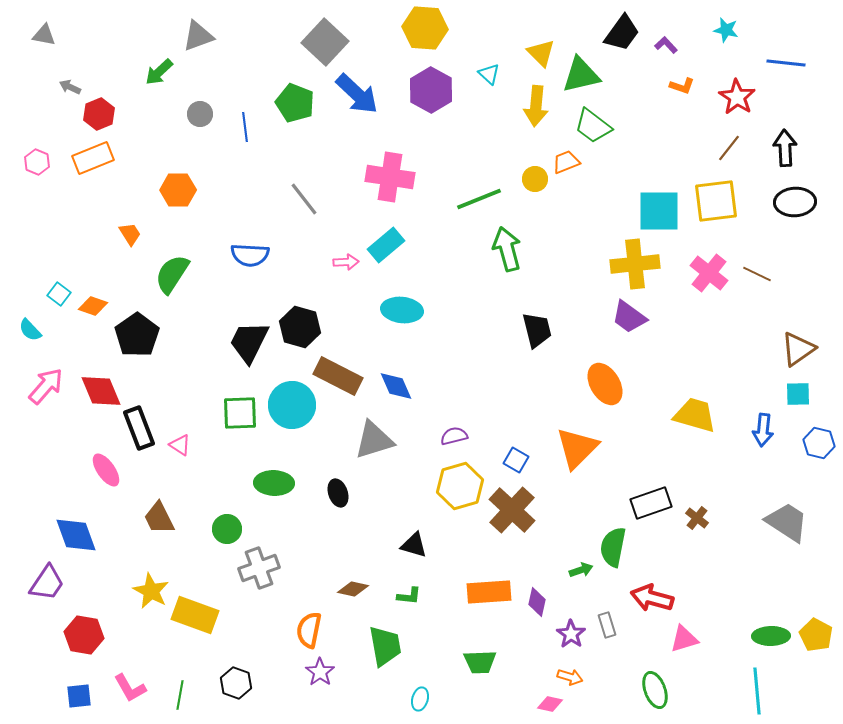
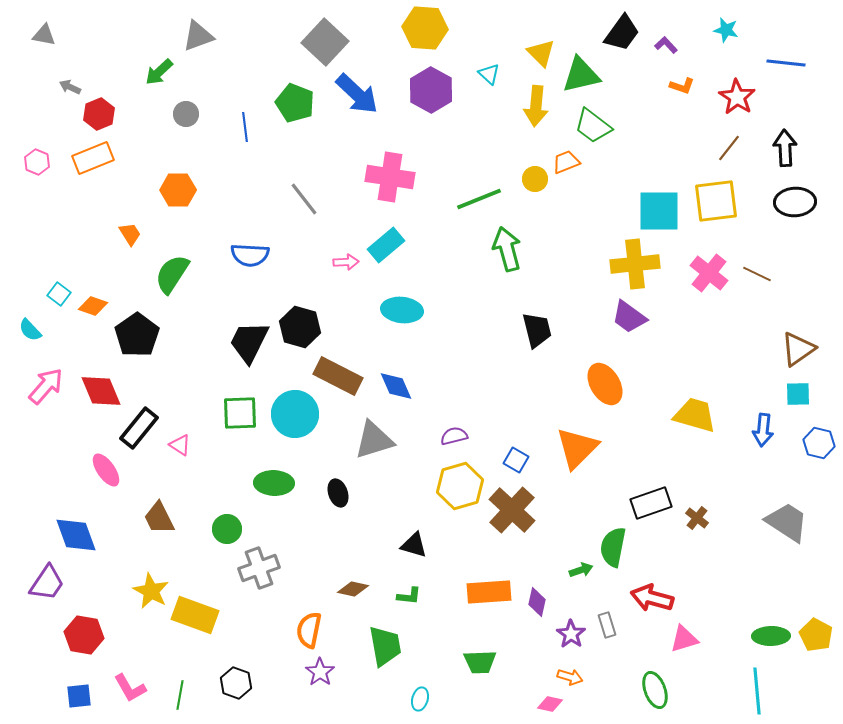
gray circle at (200, 114): moved 14 px left
cyan circle at (292, 405): moved 3 px right, 9 px down
black rectangle at (139, 428): rotated 60 degrees clockwise
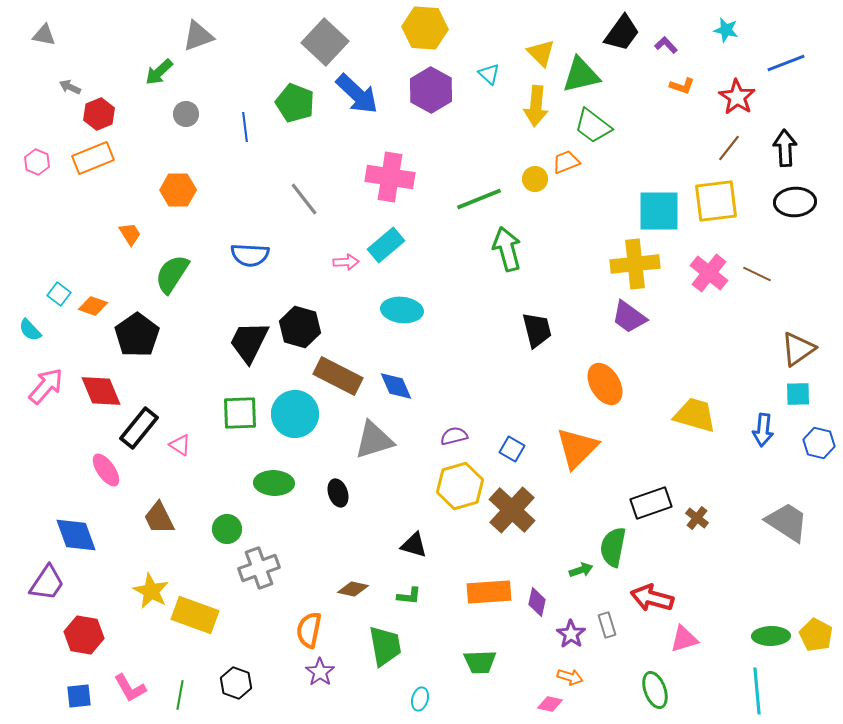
blue line at (786, 63): rotated 27 degrees counterclockwise
blue square at (516, 460): moved 4 px left, 11 px up
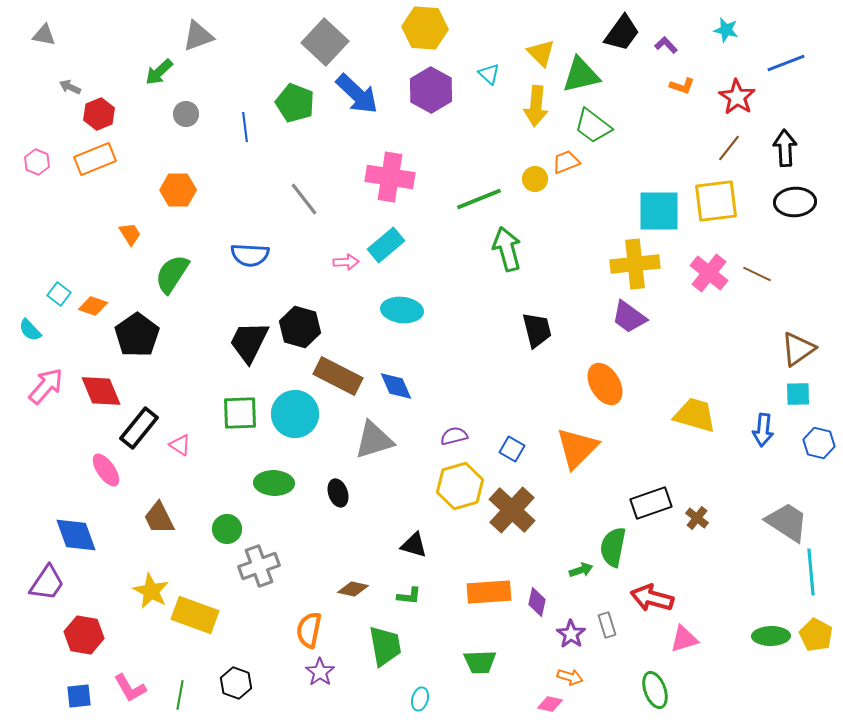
orange rectangle at (93, 158): moved 2 px right, 1 px down
gray cross at (259, 568): moved 2 px up
cyan line at (757, 691): moved 54 px right, 119 px up
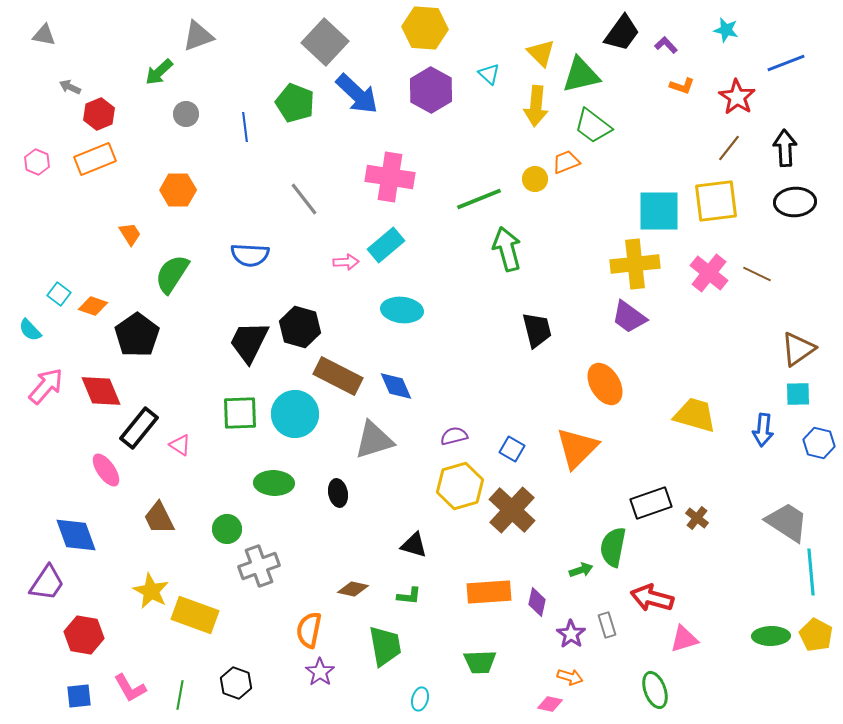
black ellipse at (338, 493): rotated 8 degrees clockwise
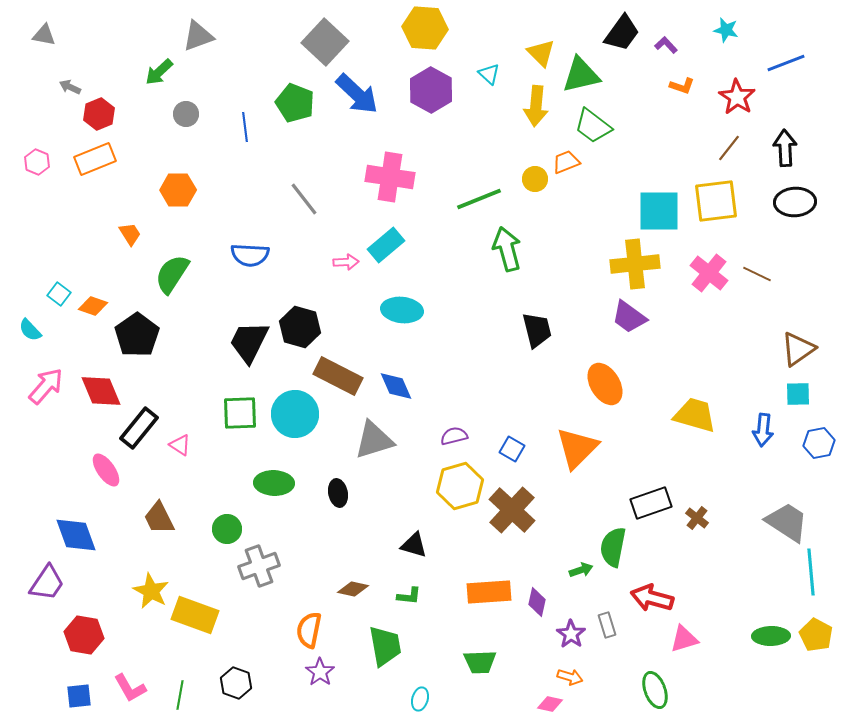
blue hexagon at (819, 443): rotated 24 degrees counterclockwise
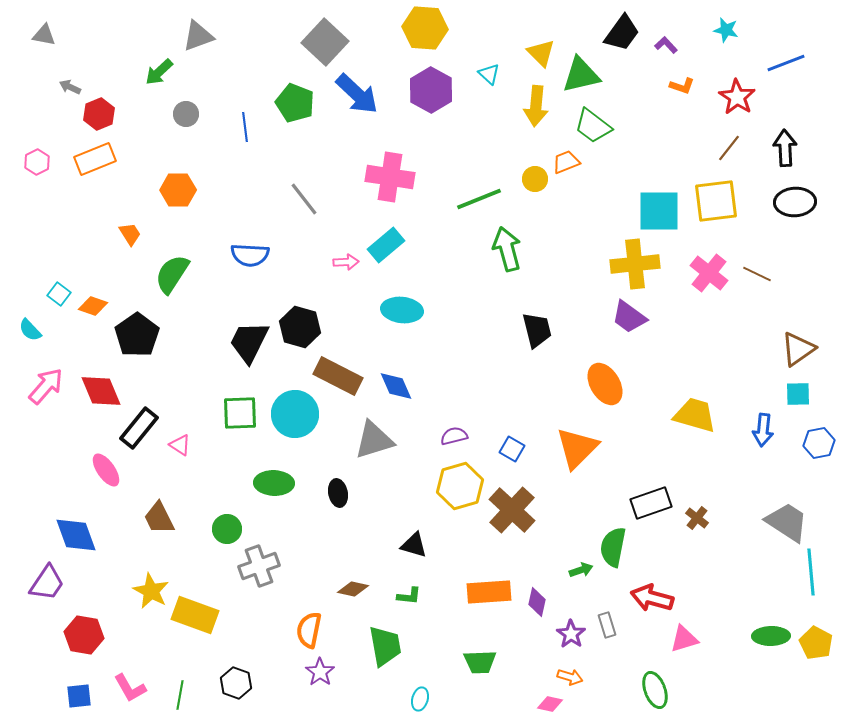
pink hexagon at (37, 162): rotated 10 degrees clockwise
yellow pentagon at (816, 635): moved 8 px down
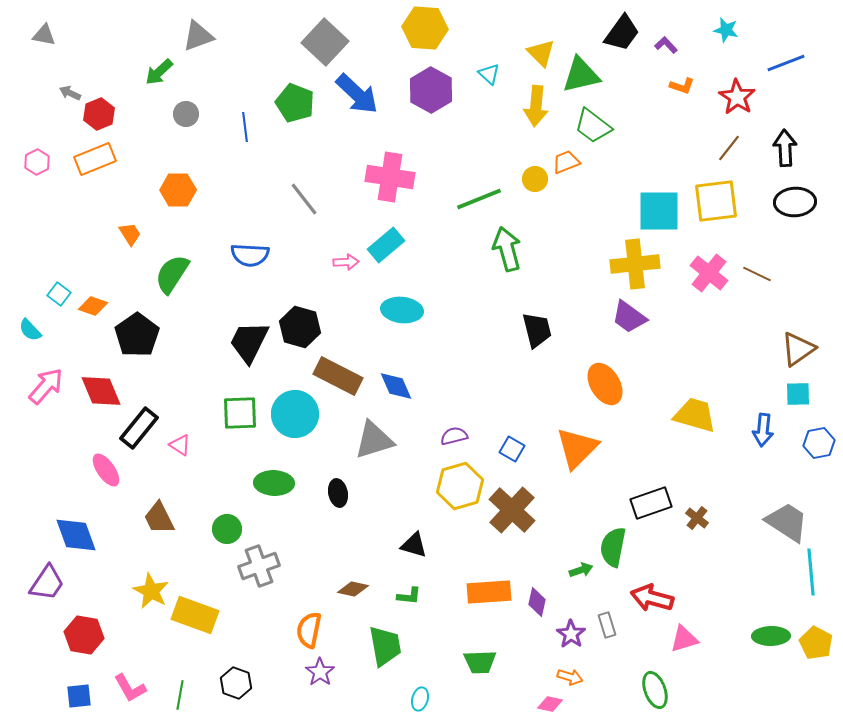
gray arrow at (70, 87): moved 6 px down
